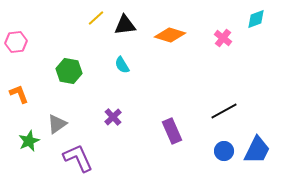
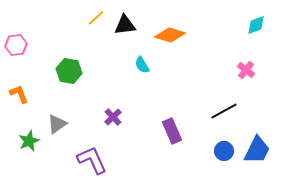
cyan diamond: moved 6 px down
pink cross: moved 23 px right, 32 px down
pink hexagon: moved 3 px down
cyan semicircle: moved 20 px right
purple L-shape: moved 14 px right, 2 px down
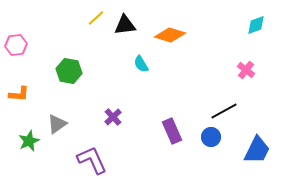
cyan semicircle: moved 1 px left, 1 px up
orange L-shape: rotated 115 degrees clockwise
blue circle: moved 13 px left, 14 px up
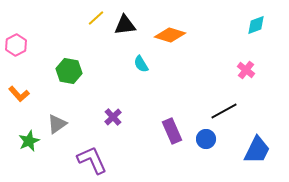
pink hexagon: rotated 20 degrees counterclockwise
orange L-shape: rotated 45 degrees clockwise
blue circle: moved 5 px left, 2 px down
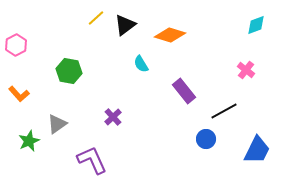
black triangle: rotated 30 degrees counterclockwise
purple rectangle: moved 12 px right, 40 px up; rotated 15 degrees counterclockwise
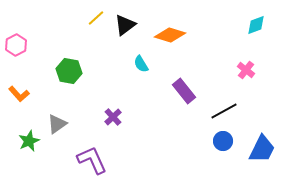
blue circle: moved 17 px right, 2 px down
blue trapezoid: moved 5 px right, 1 px up
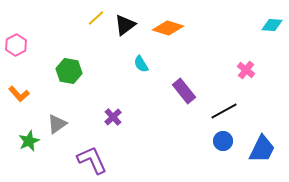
cyan diamond: moved 16 px right; rotated 25 degrees clockwise
orange diamond: moved 2 px left, 7 px up
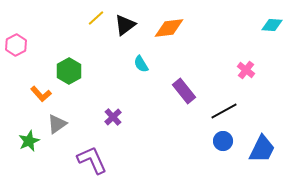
orange diamond: moved 1 px right; rotated 24 degrees counterclockwise
green hexagon: rotated 20 degrees clockwise
orange L-shape: moved 22 px right
